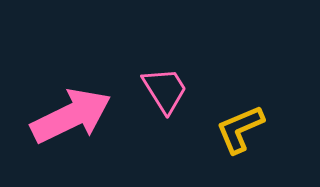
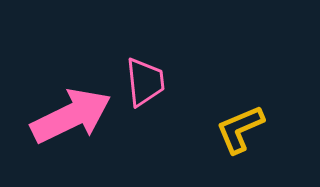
pink trapezoid: moved 20 px left, 8 px up; rotated 26 degrees clockwise
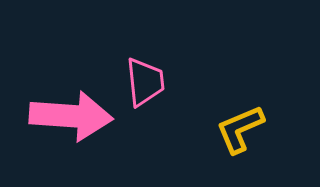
pink arrow: rotated 30 degrees clockwise
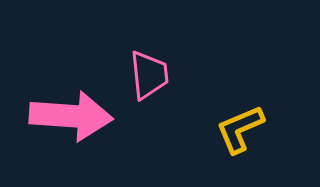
pink trapezoid: moved 4 px right, 7 px up
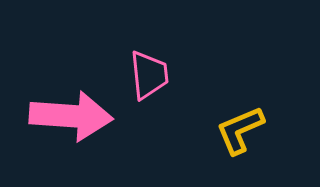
yellow L-shape: moved 1 px down
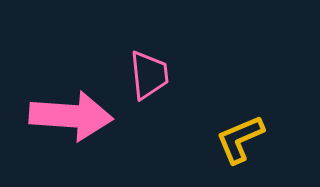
yellow L-shape: moved 9 px down
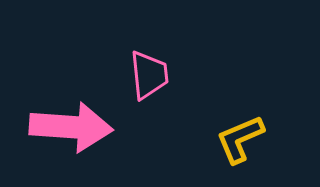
pink arrow: moved 11 px down
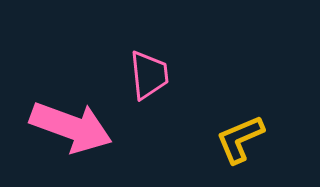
pink arrow: rotated 16 degrees clockwise
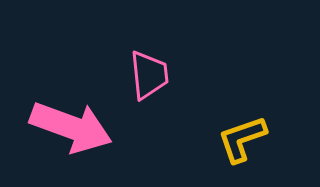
yellow L-shape: moved 2 px right; rotated 4 degrees clockwise
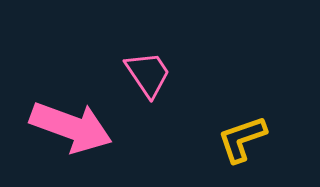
pink trapezoid: moved 1 px left, 1 px up; rotated 28 degrees counterclockwise
